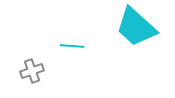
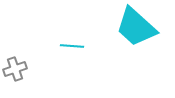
gray cross: moved 17 px left, 2 px up
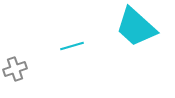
cyan line: rotated 20 degrees counterclockwise
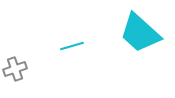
cyan trapezoid: moved 4 px right, 6 px down
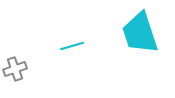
cyan trapezoid: rotated 30 degrees clockwise
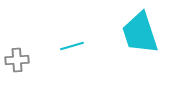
gray cross: moved 2 px right, 9 px up; rotated 15 degrees clockwise
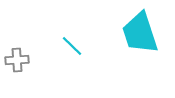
cyan line: rotated 60 degrees clockwise
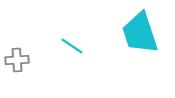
cyan line: rotated 10 degrees counterclockwise
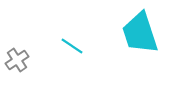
gray cross: rotated 30 degrees counterclockwise
